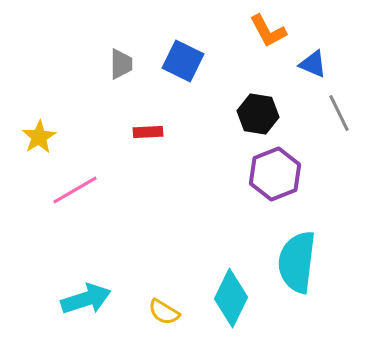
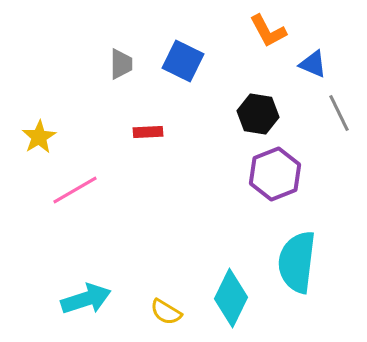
yellow semicircle: moved 2 px right
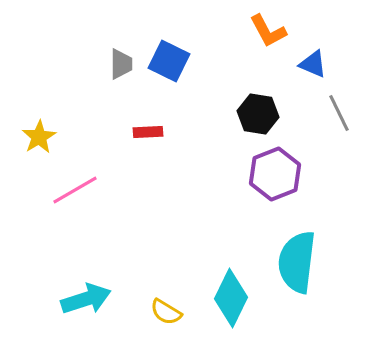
blue square: moved 14 px left
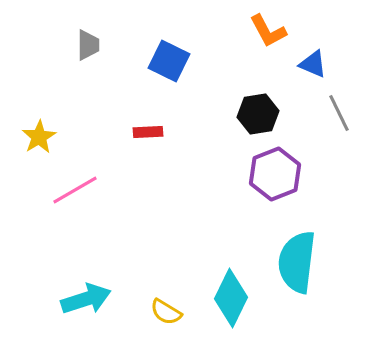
gray trapezoid: moved 33 px left, 19 px up
black hexagon: rotated 18 degrees counterclockwise
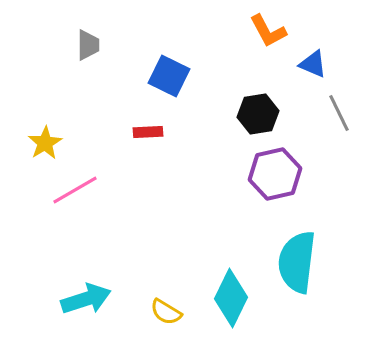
blue square: moved 15 px down
yellow star: moved 6 px right, 6 px down
purple hexagon: rotated 9 degrees clockwise
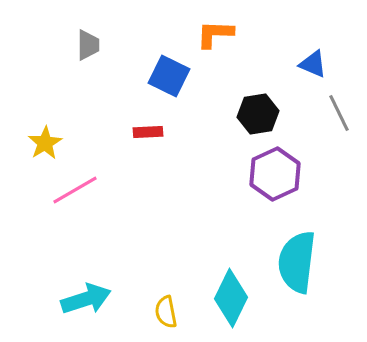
orange L-shape: moved 53 px left, 3 px down; rotated 120 degrees clockwise
purple hexagon: rotated 12 degrees counterclockwise
yellow semicircle: rotated 48 degrees clockwise
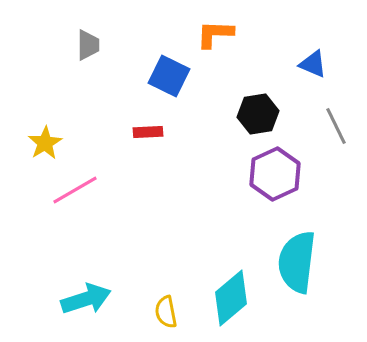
gray line: moved 3 px left, 13 px down
cyan diamond: rotated 24 degrees clockwise
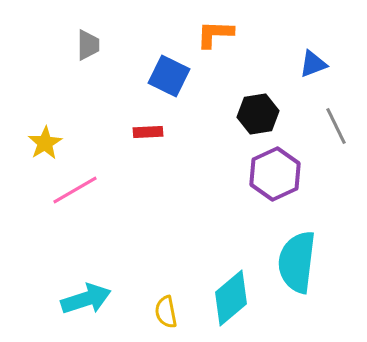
blue triangle: rotated 44 degrees counterclockwise
